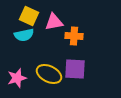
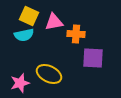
orange cross: moved 2 px right, 2 px up
purple square: moved 18 px right, 11 px up
pink star: moved 3 px right, 5 px down
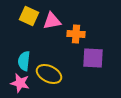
pink triangle: moved 2 px left, 1 px up
cyan semicircle: moved 26 px down; rotated 108 degrees clockwise
pink star: rotated 30 degrees clockwise
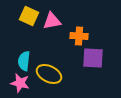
orange cross: moved 3 px right, 2 px down
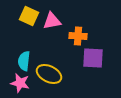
orange cross: moved 1 px left
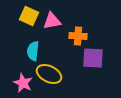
cyan semicircle: moved 9 px right, 10 px up
pink star: moved 3 px right; rotated 12 degrees clockwise
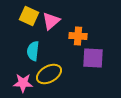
pink triangle: moved 1 px left; rotated 30 degrees counterclockwise
yellow ellipse: rotated 55 degrees counterclockwise
pink star: rotated 24 degrees counterclockwise
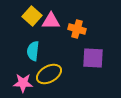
yellow square: moved 3 px right; rotated 18 degrees clockwise
pink triangle: rotated 42 degrees clockwise
orange cross: moved 1 px left, 7 px up; rotated 12 degrees clockwise
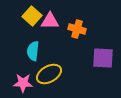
pink triangle: moved 1 px left
purple square: moved 10 px right
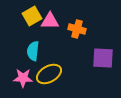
yellow square: rotated 18 degrees clockwise
pink star: moved 5 px up
